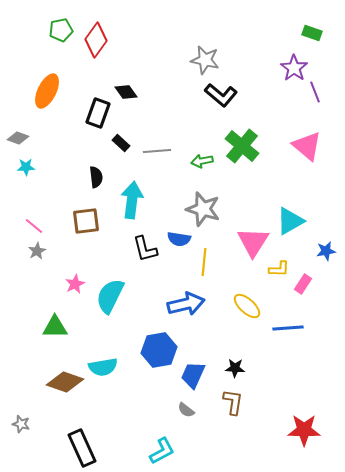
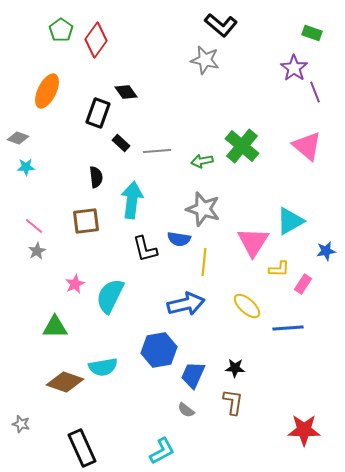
green pentagon at (61, 30): rotated 25 degrees counterclockwise
black L-shape at (221, 95): moved 70 px up
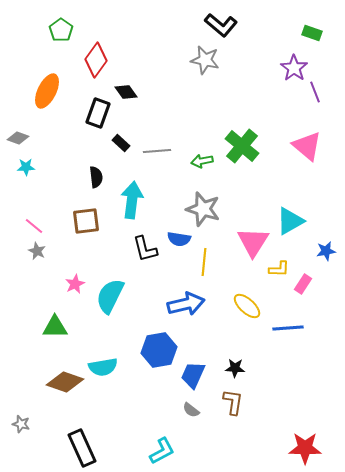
red diamond at (96, 40): moved 20 px down
gray star at (37, 251): rotated 18 degrees counterclockwise
gray semicircle at (186, 410): moved 5 px right
red star at (304, 430): moved 1 px right, 18 px down
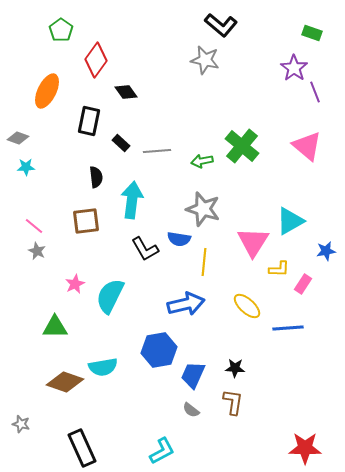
black rectangle at (98, 113): moved 9 px left, 8 px down; rotated 8 degrees counterclockwise
black L-shape at (145, 249): rotated 16 degrees counterclockwise
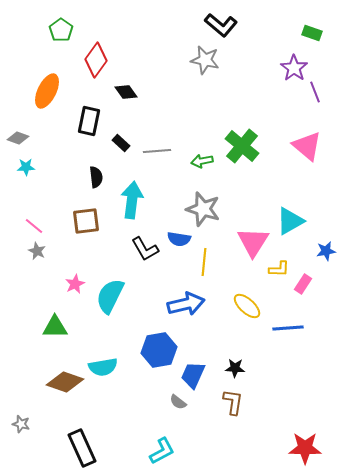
gray semicircle at (191, 410): moved 13 px left, 8 px up
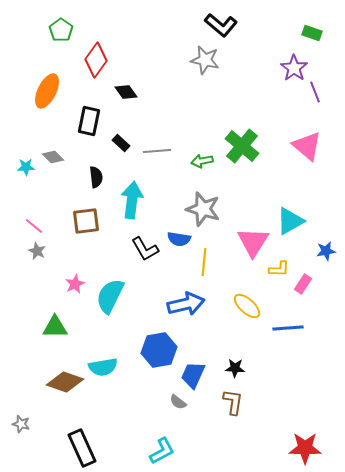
gray diamond at (18, 138): moved 35 px right, 19 px down; rotated 25 degrees clockwise
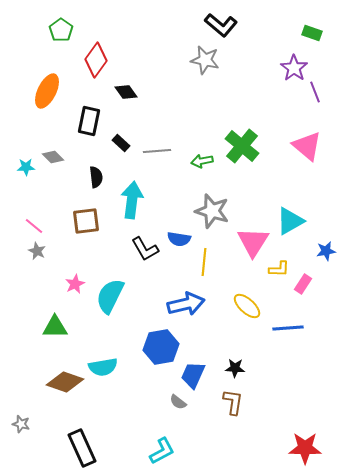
gray star at (203, 209): moved 9 px right, 2 px down
blue hexagon at (159, 350): moved 2 px right, 3 px up
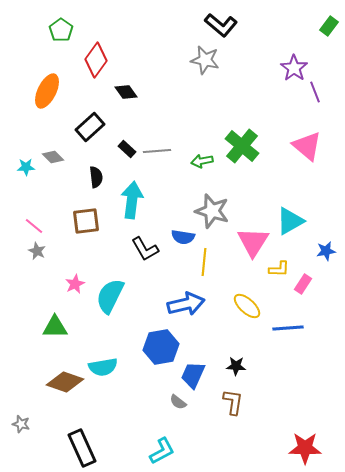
green rectangle at (312, 33): moved 17 px right, 7 px up; rotated 72 degrees counterclockwise
black rectangle at (89, 121): moved 1 px right, 6 px down; rotated 36 degrees clockwise
black rectangle at (121, 143): moved 6 px right, 6 px down
blue semicircle at (179, 239): moved 4 px right, 2 px up
black star at (235, 368): moved 1 px right, 2 px up
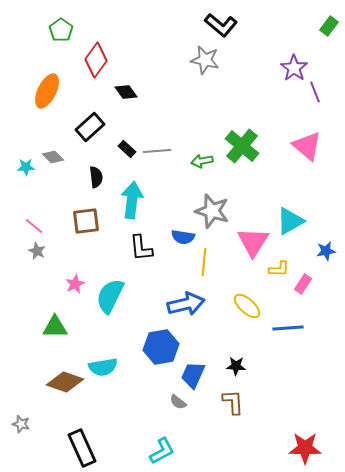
black L-shape at (145, 249): moved 4 px left, 1 px up; rotated 24 degrees clockwise
brown L-shape at (233, 402): rotated 12 degrees counterclockwise
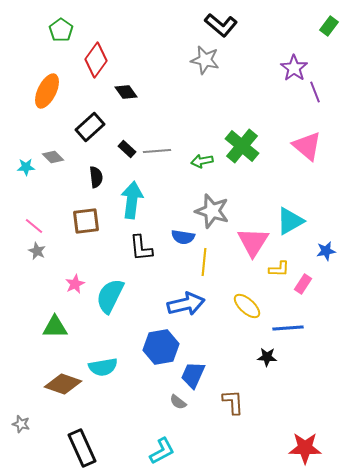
black star at (236, 366): moved 31 px right, 9 px up
brown diamond at (65, 382): moved 2 px left, 2 px down
